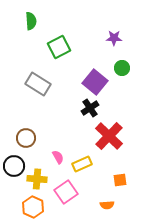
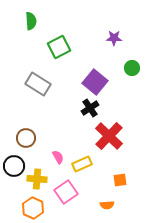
green circle: moved 10 px right
orange hexagon: moved 1 px down
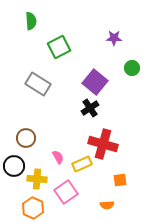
red cross: moved 6 px left, 8 px down; rotated 28 degrees counterclockwise
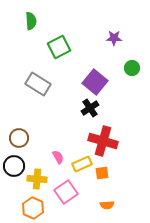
brown circle: moved 7 px left
red cross: moved 3 px up
orange square: moved 18 px left, 7 px up
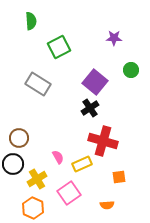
green circle: moved 1 px left, 2 px down
black circle: moved 1 px left, 2 px up
orange square: moved 17 px right, 4 px down
yellow cross: rotated 36 degrees counterclockwise
pink square: moved 3 px right, 1 px down
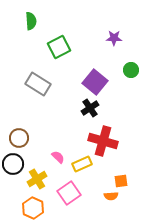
pink semicircle: rotated 16 degrees counterclockwise
orange square: moved 2 px right, 4 px down
orange semicircle: moved 4 px right, 9 px up
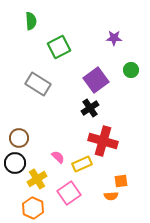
purple square: moved 1 px right, 2 px up; rotated 15 degrees clockwise
black circle: moved 2 px right, 1 px up
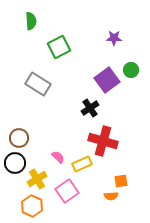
purple square: moved 11 px right
pink square: moved 2 px left, 2 px up
orange hexagon: moved 1 px left, 2 px up
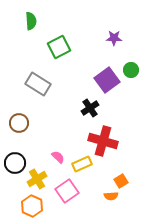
brown circle: moved 15 px up
orange square: rotated 24 degrees counterclockwise
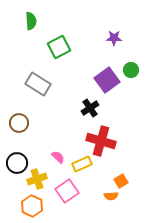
red cross: moved 2 px left
black circle: moved 2 px right
yellow cross: rotated 12 degrees clockwise
